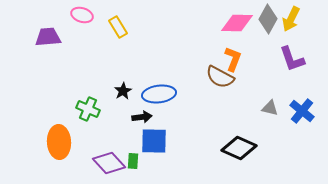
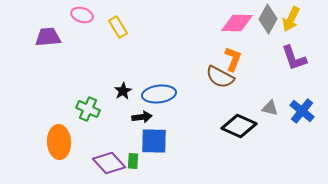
purple L-shape: moved 2 px right, 1 px up
black diamond: moved 22 px up
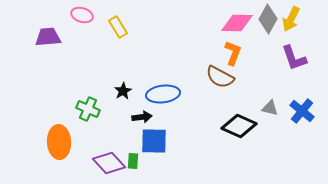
orange L-shape: moved 6 px up
blue ellipse: moved 4 px right
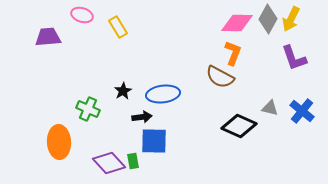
green rectangle: rotated 14 degrees counterclockwise
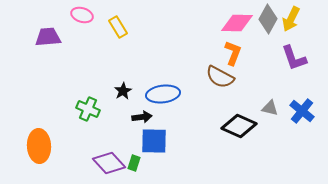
orange ellipse: moved 20 px left, 4 px down
green rectangle: moved 1 px right, 2 px down; rotated 28 degrees clockwise
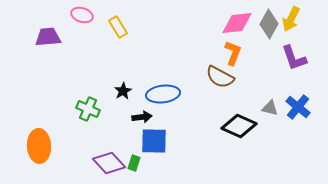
gray diamond: moved 1 px right, 5 px down
pink diamond: rotated 8 degrees counterclockwise
blue cross: moved 4 px left, 4 px up
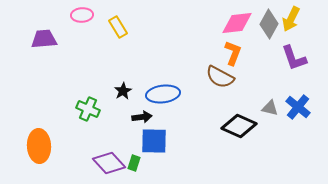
pink ellipse: rotated 20 degrees counterclockwise
purple trapezoid: moved 4 px left, 2 px down
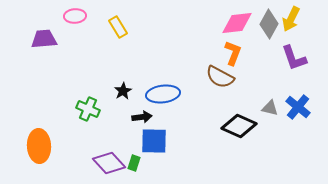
pink ellipse: moved 7 px left, 1 px down
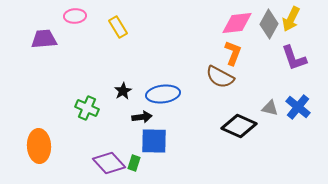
green cross: moved 1 px left, 1 px up
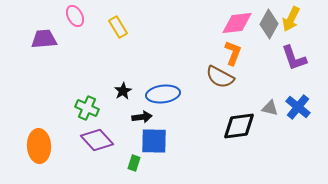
pink ellipse: rotated 65 degrees clockwise
black diamond: rotated 32 degrees counterclockwise
purple diamond: moved 12 px left, 23 px up
